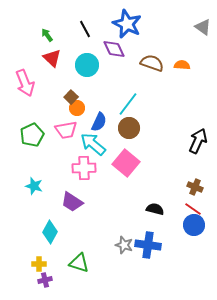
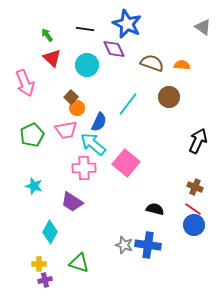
black line: rotated 54 degrees counterclockwise
brown circle: moved 40 px right, 31 px up
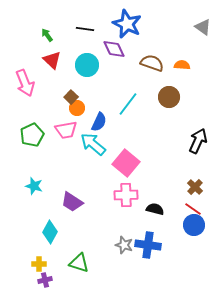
red triangle: moved 2 px down
pink cross: moved 42 px right, 27 px down
brown cross: rotated 21 degrees clockwise
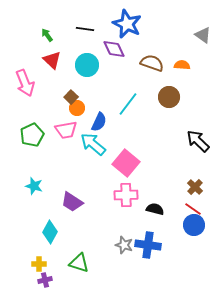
gray triangle: moved 8 px down
black arrow: rotated 70 degrees counterclockwise
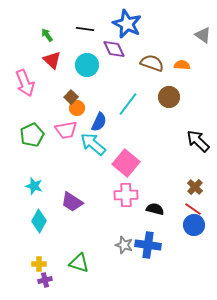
cyan diamond: moved 11 px left, 11 px up
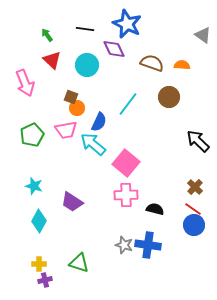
brown square: rotated 24 degrees counterclockwise
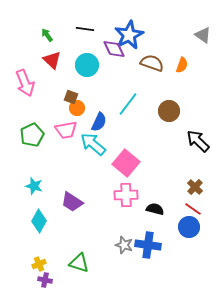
blue star: moved 2 px right, 11 px down; rotated 20 degrees clockwise
orange semicircle: rotated 105 degrees clockwise
brown circle: moved 14 px down
blue circle: moved 5 px left, 2 px down
yellow cross: rotated 24 degrees counterclockwise
purple cross: rotated 24 degrees clockwise
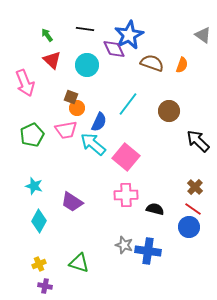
pink square: moved 6 px up
blue cross: moved 6 px down
purple cross: moved 6 px down
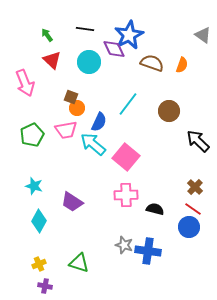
cyan circle: moved 2 px right, 3 px up
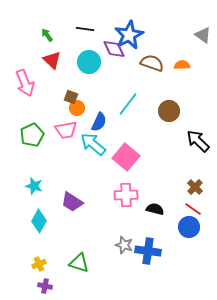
orange semicircle: rotated 112 degrees counterclockwise
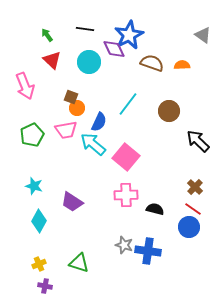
pink arrow: moved 3 px down
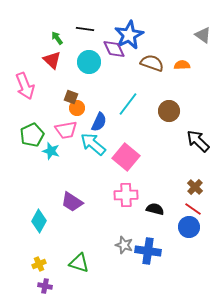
green arrow: moved 10 px right, 3 px down
cyan star: moved 17 px right, 35 px up
